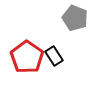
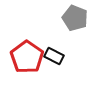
black rectangle: rotated 30 degrees counterclockwise
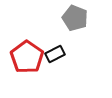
black rectangle: moved 1 px right, 2 px up; rotated 54 degrees counterclockwise
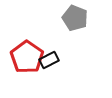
black rectangle: moved 6 px left, 6 px down
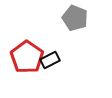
black rectangle: moved 1 px right
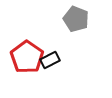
gray pentagon: moved 1 px right, 1 px down
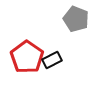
black rectangle: moved 2 px right
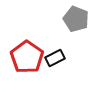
black rectangle: moved 3 px right, 2 px up
